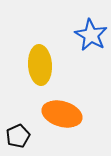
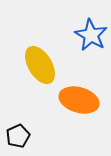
yellow ellipse: rotated 27 degrees counterclockwise
orange ellipse: moved 17 px right, 14 px up
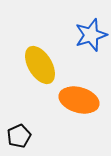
blue star: rotated 24 degrees clockwise
black pentagon: moved 1 px right
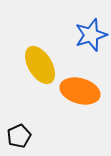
orange ellipse: moved 1 px right, 9 px up
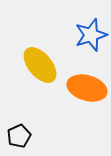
yellow ellipse: rotated 9 degrees counterclockwise
orange ellipse: moved 7 px right, 3 px up
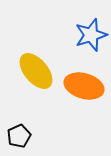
yellow ellipse: moved 4 px left, 6 px down
orange ellipse: moved 3 px left, 2 px up
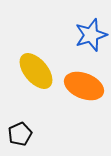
orange ellipse: rotated 6 degrees clockwise
black pentagon: moved 1 px right, 2 px up
